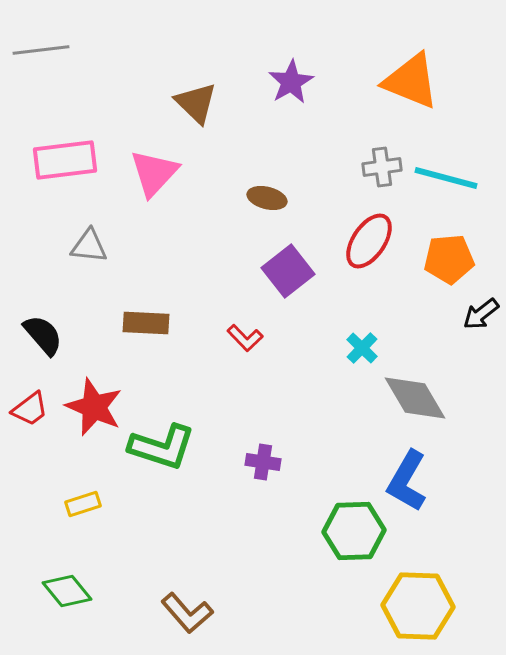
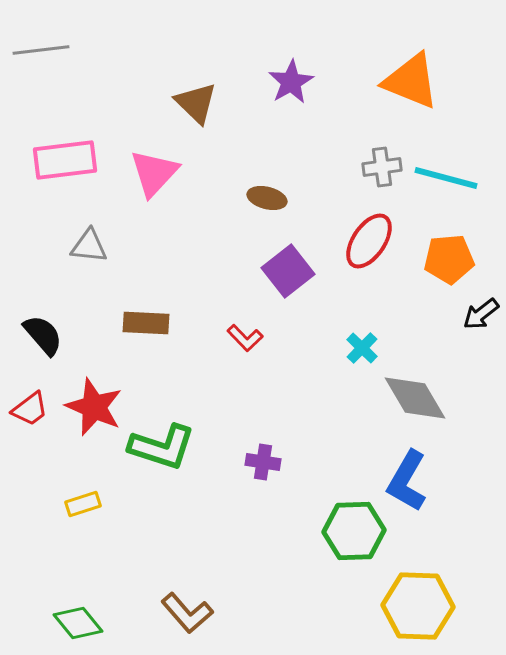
green diamond: moved 11 px right, 32 px down
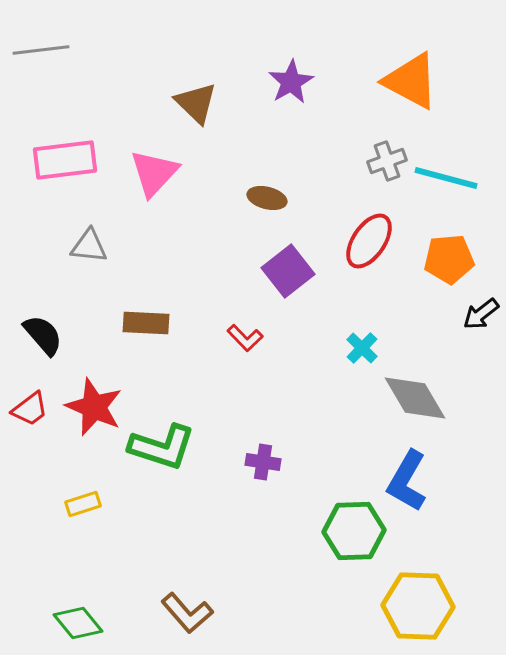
orange triangle: rotated 6 degrees clockwise
gray cross: moved 5 px right, 6 px up; rotated 12 degrees counterclockwise
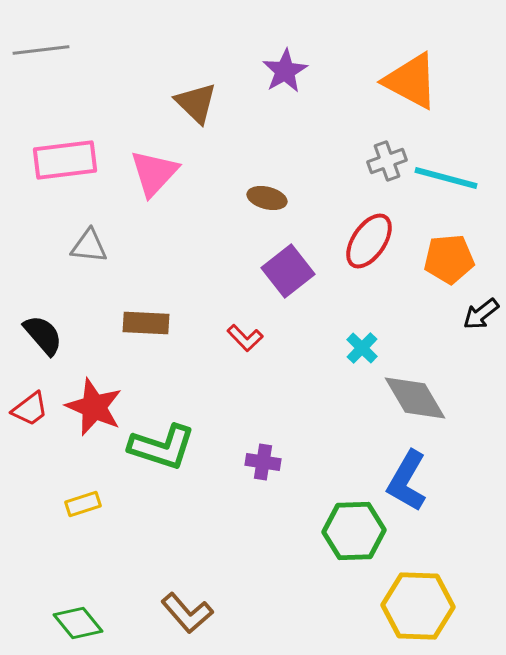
purple star: moved 6 px left, 11 px up
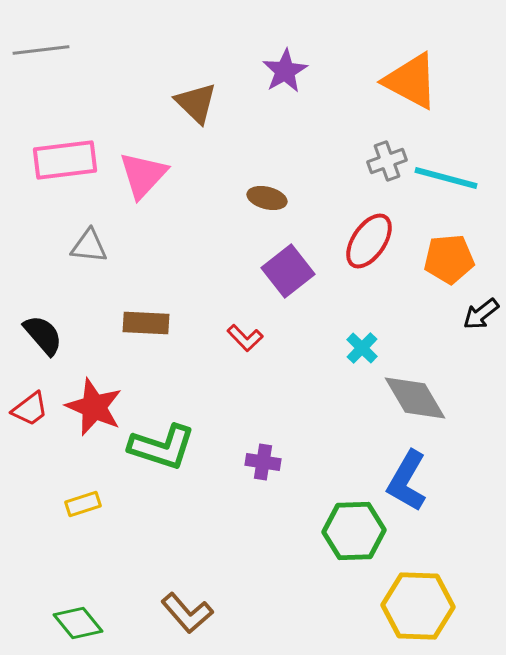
pink triangle: moved 11 px left, 2 px down
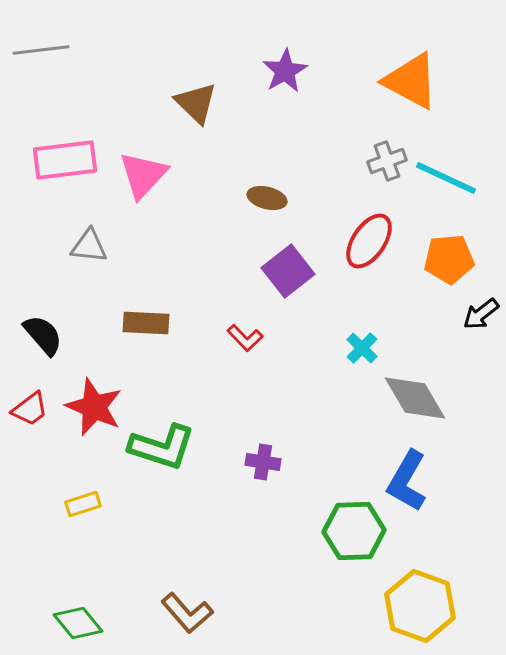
cyan line: rotated 10 degrees clockwise
yellow hexagon: moved 2 px right; rotated 18 degrees clockwise
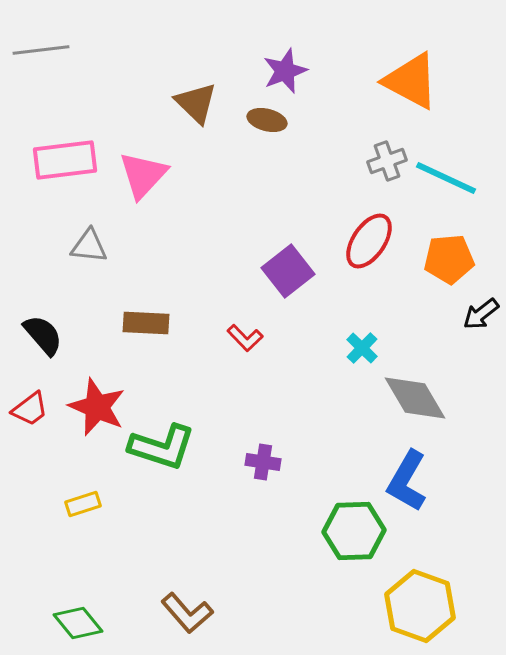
purple star: rotated 9 degrees clockwise
brown ellipse: moved 78 px up
red star: moved 3 px right
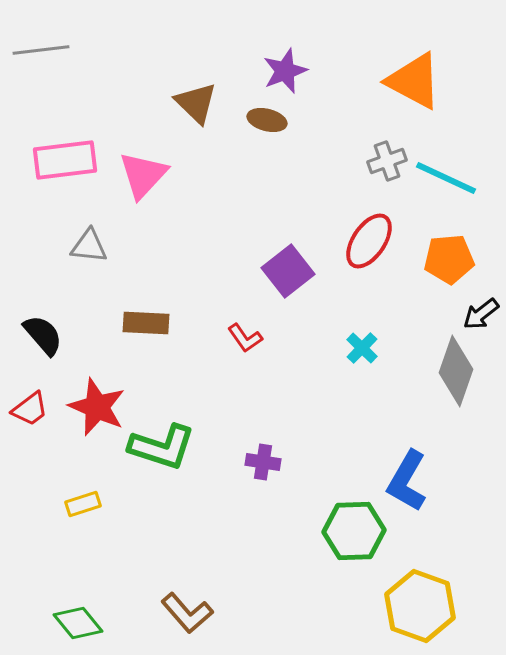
orange triangle: moved 3 px right
red L-shape: rotated 9 degrees clockwise
gray diamond: moved 41 px right, 27 px up; rotated 50 degrees clockwise
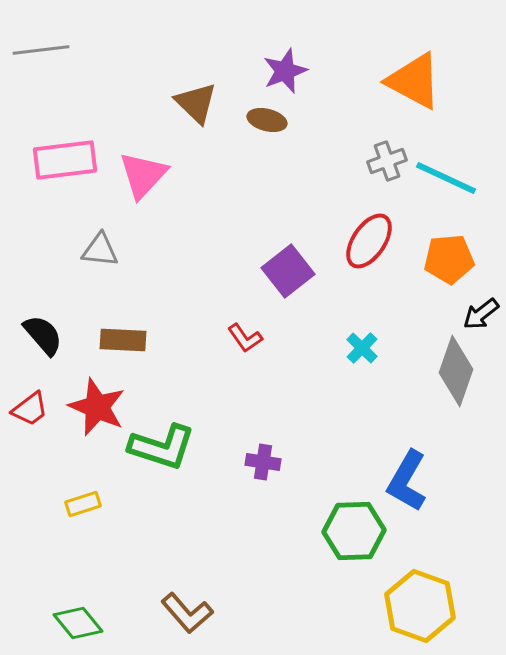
gray triangle: moved 11 px right, 4 px down
brown rectangle: moved 23 px left, 17 px down
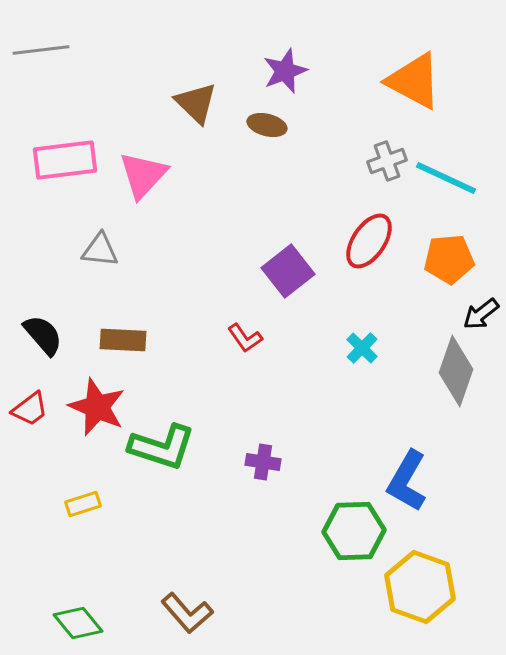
brown ellipse: moved 5 px down
yellow hexagon: moved 19 px up
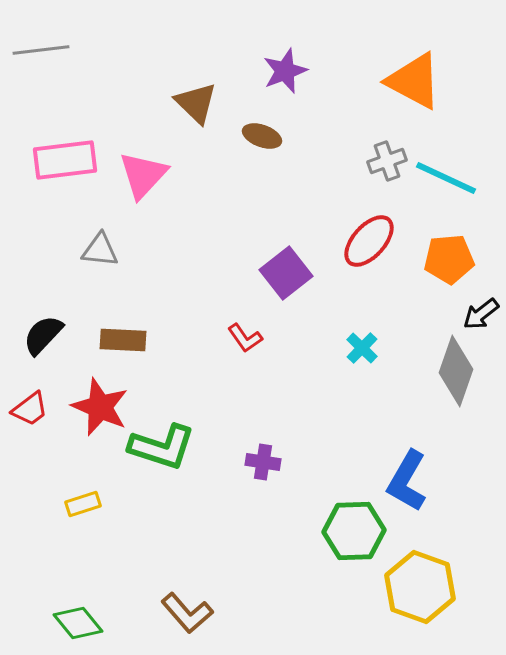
brown ellipse: moved 5 px left, 11 px down; rotated 6 degrees clockwise
red ellipse: rotated 8 degrees clockwise
purple square: moved 2 px left, 2 px down
black semicircle: rotated 96 degrees counterclockwise
red star: moved 3 px right
